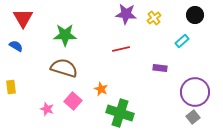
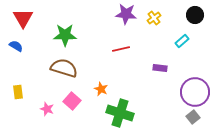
yellow rectangle: moved 7 px right, 5 px down
pink square: moved 1 px left
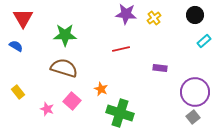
cyan rectangle: moved 22 px right
yellow rectangle: rotated 32 degrees counterclockwise
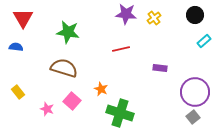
green star: moved 3 px right, 3 px up; rotated 10 degrees clockwise
blue semicircle: moved 1 px down; rotated 24 degrees counterclockwise
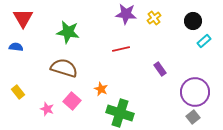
black circle: moved 2 px left, 6 px down
purple rectangle: moved 1 px down; rotated 48 degrees clockwise
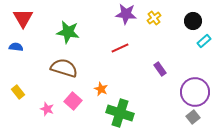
red line: moved 1 px left, 1 px up; rotated 12 degrees counterclockwise
pink square: moved 1 px right
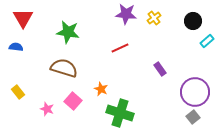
cyan rectangle: moved 3 px right
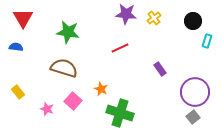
cyan rectangle: rotated 32 degrees counterclockwise
